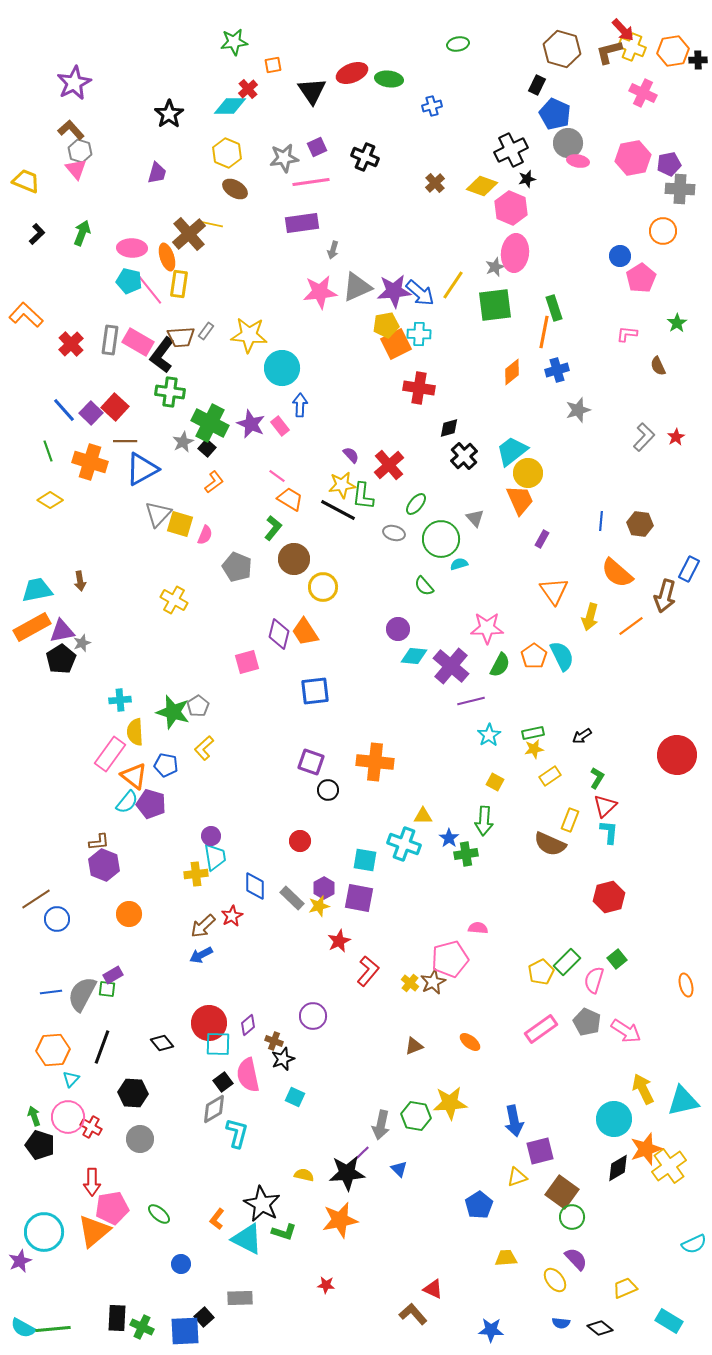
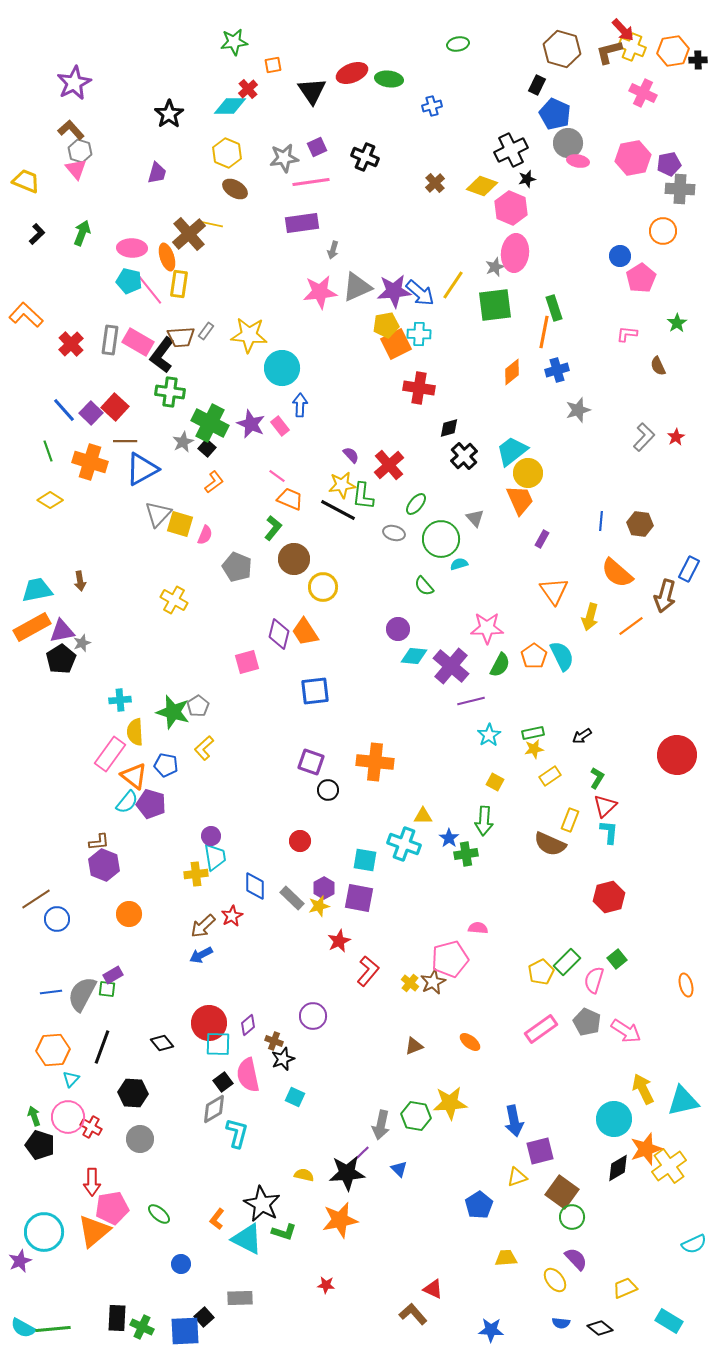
orange trapezoid at (290, 499): rotated 8 degrees counterclockwise
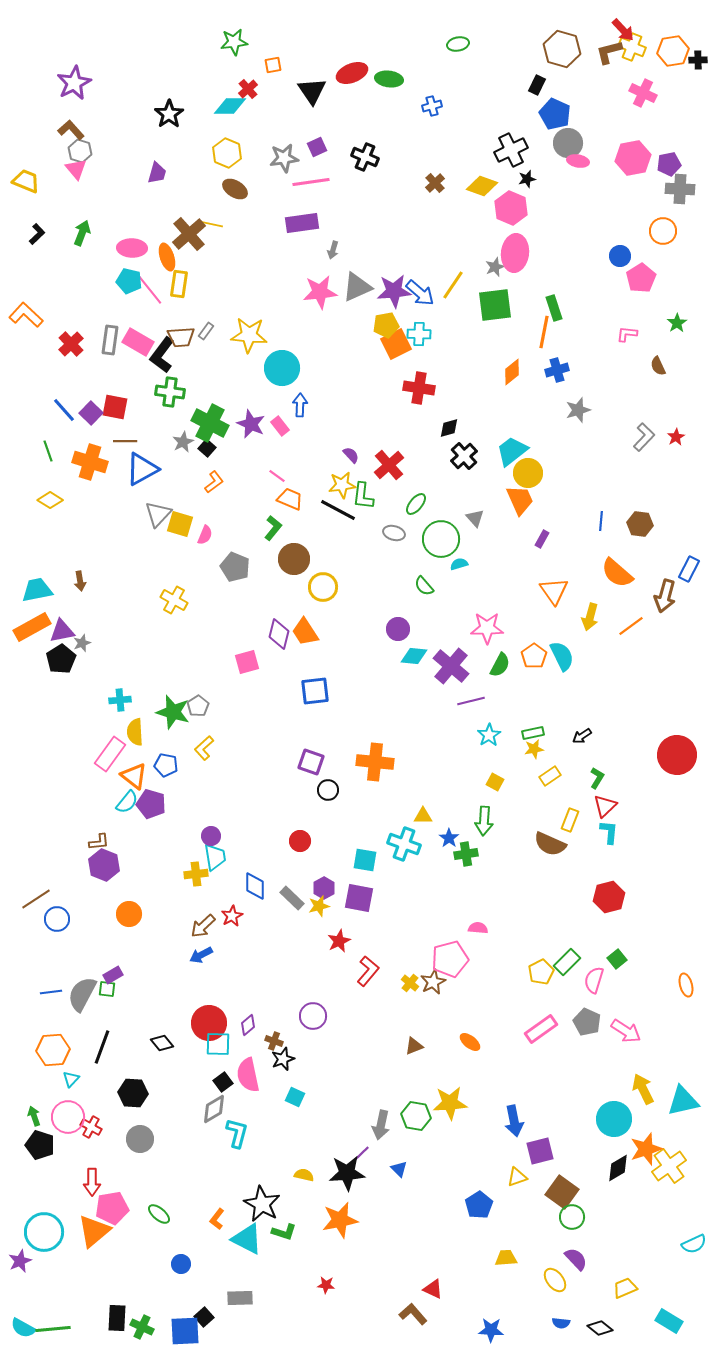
red square at (115, 407): rotated 32 degrees counterclockwise
gray pentagon at (237, 567): moved 2 px left
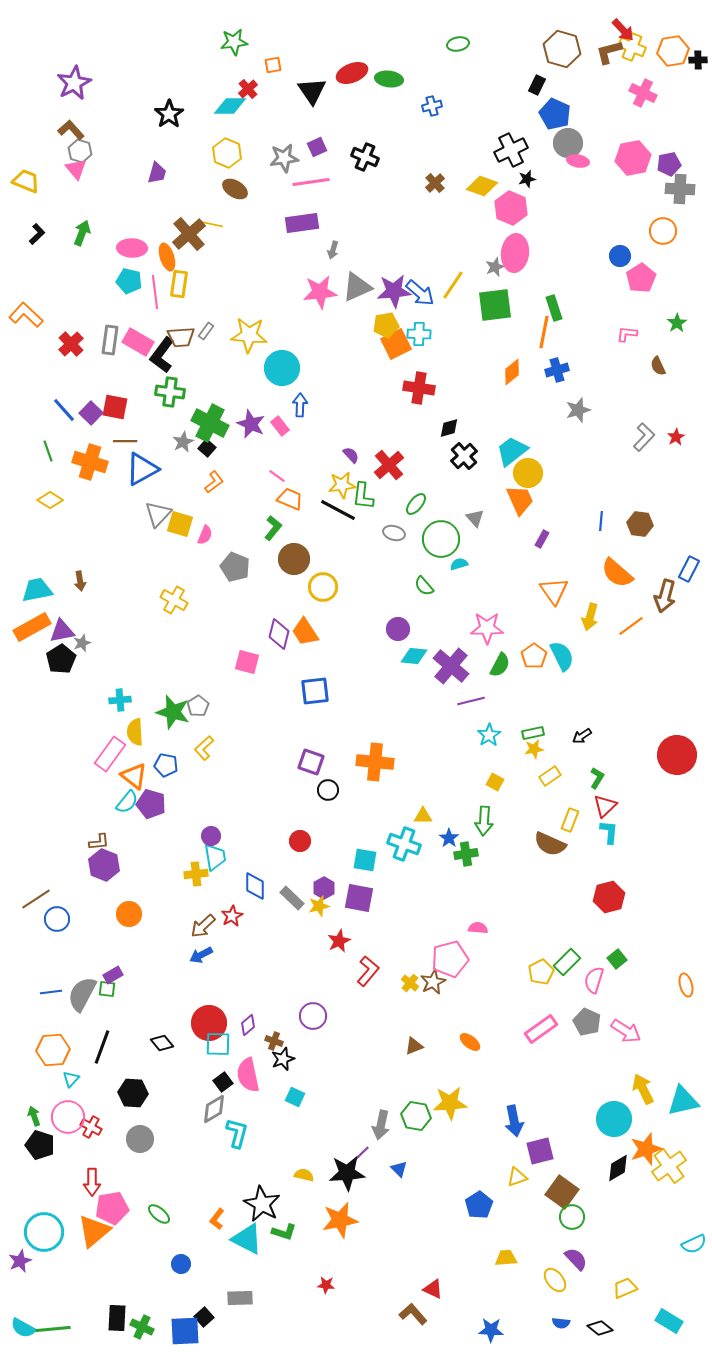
pink line at (150, 290): moved 5 px right, 2 px down; rotated 32 degrees clockwise
pink square at (247, 662): rotated 30 degrees clockwise
